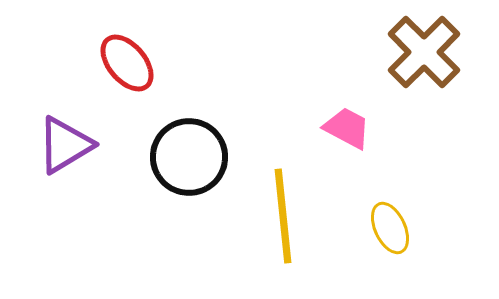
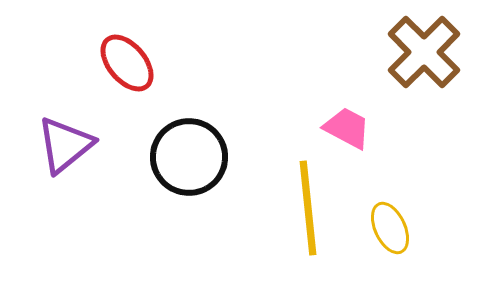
purple triangle: rotated 8 degrees counterclockwise
yellow line: moved 25 px right, 8 px up
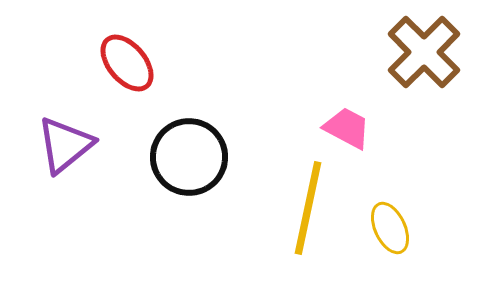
yellow line: rotated 18 degrees clockwise
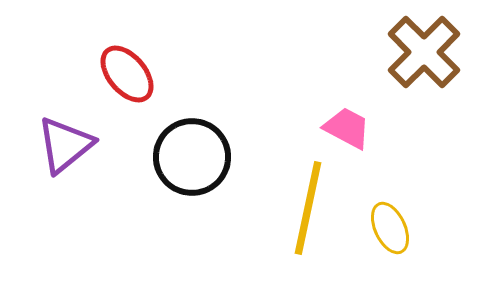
red ellipse: moved 11 px down
black circle: moved 3 px right
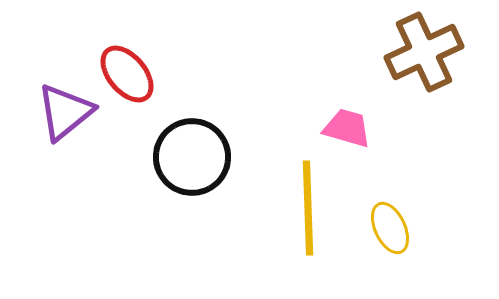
brown cross: rotated 20 degrees clockwise
pink trapezoid: rotated 12 degrees counterclockwise
purple triangle: moved 33 px up
yellow line: rotated 14 degrees counterclockwise
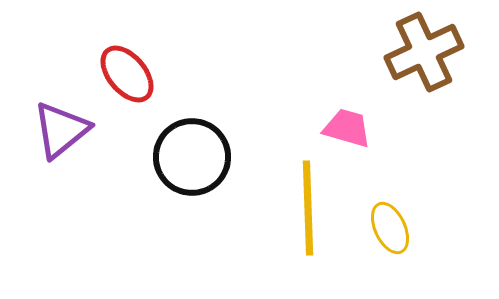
purple triangle: moved 4 px left, 18 px down
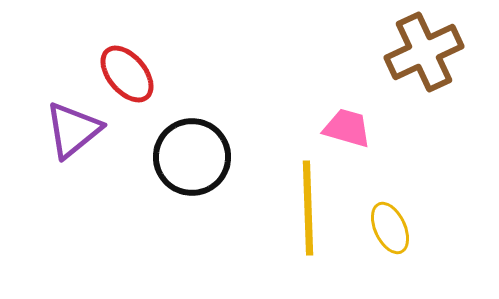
purple triangle: moved 12 px right
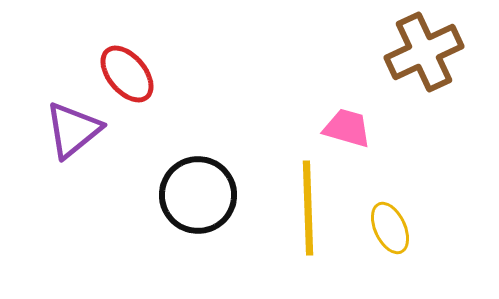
black circle: moved 6 px right, 38 px down
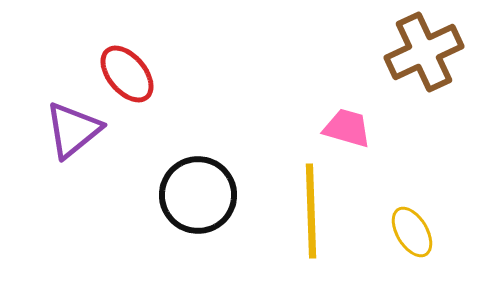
yellow line: moved 3 px right, 3 px down
yellow ellipse: moved 22 px right, 4 px down; rotated 6 degrees counterclockwise
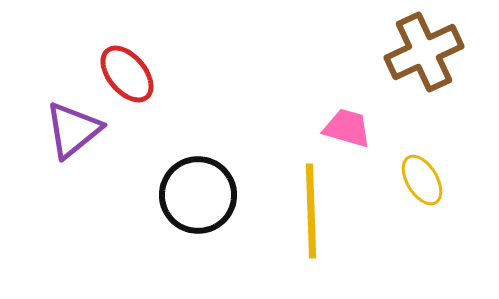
yellow ellipse: moved 10 px right, 52 px up
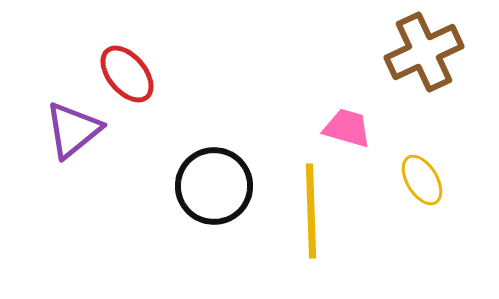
black circle: moved 16 px right, 9 px up
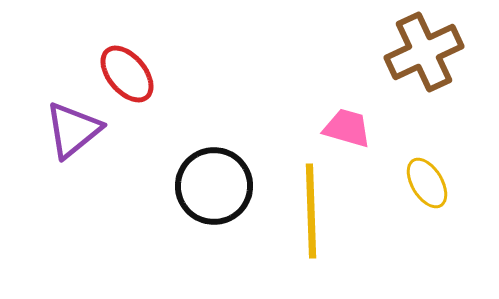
yellow ellipse: moved 5 px right, 3 px down
